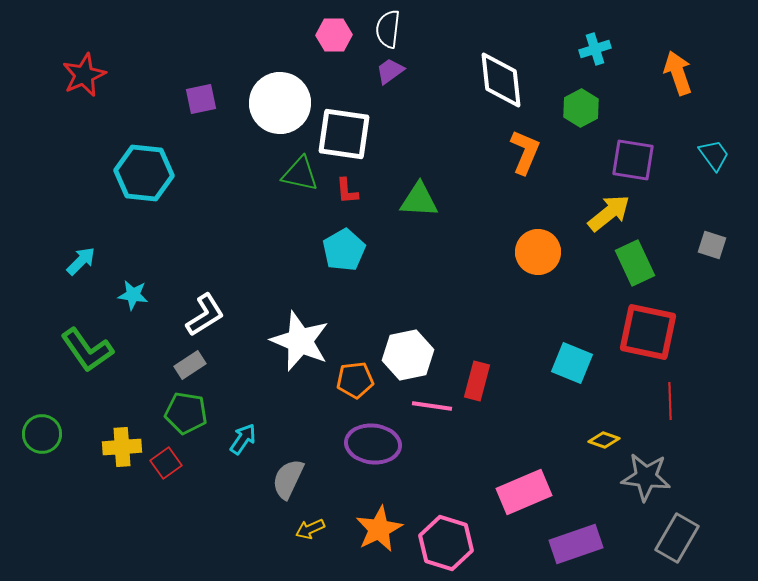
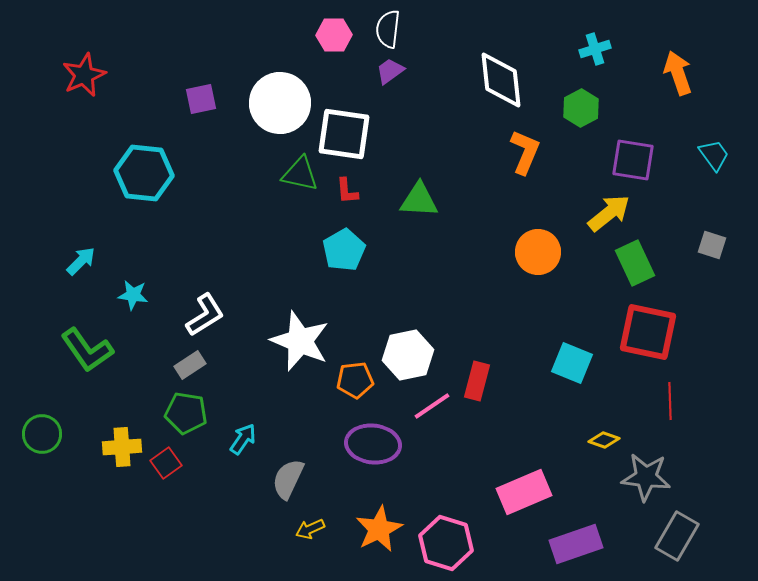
pink line at (432, 406): rotated 42 degrees counterclockwise
gray rectangle at (677, 538): moved 2 px up
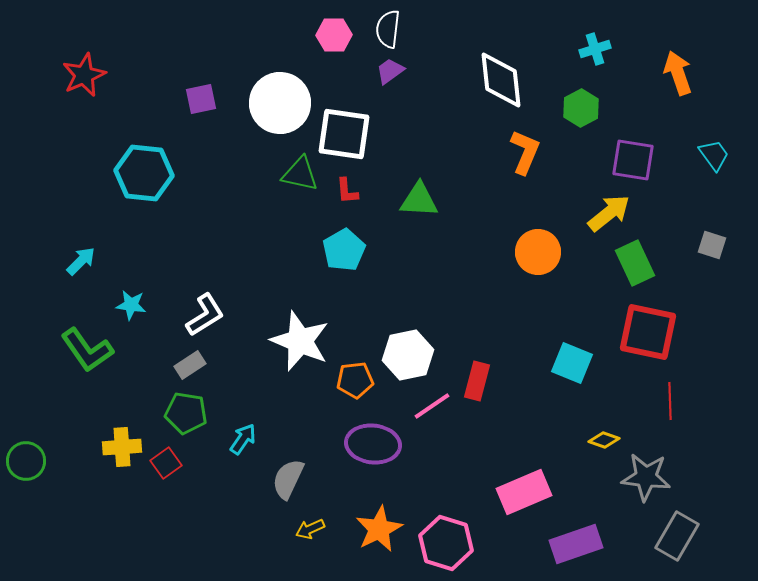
cyan star at (133, 295): moved 2 px left, 10 px down
green circle at (42, 434): moved 16 px left, 27 px down
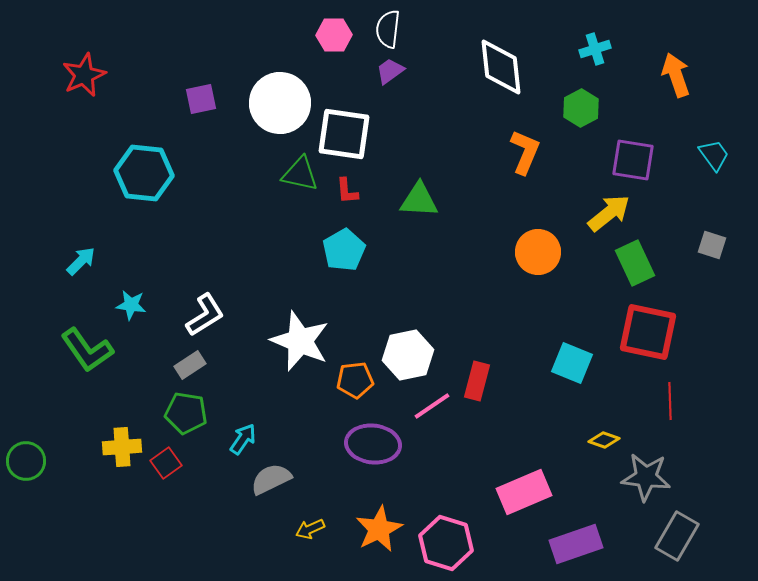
orange arrow at (678, 73): moved 2 px left, 2 px down
white diamond at (501, 80): moved 13 px up
gray semicircle at (288, 479): moved 17 px left; rotated 39 degrees clockwise
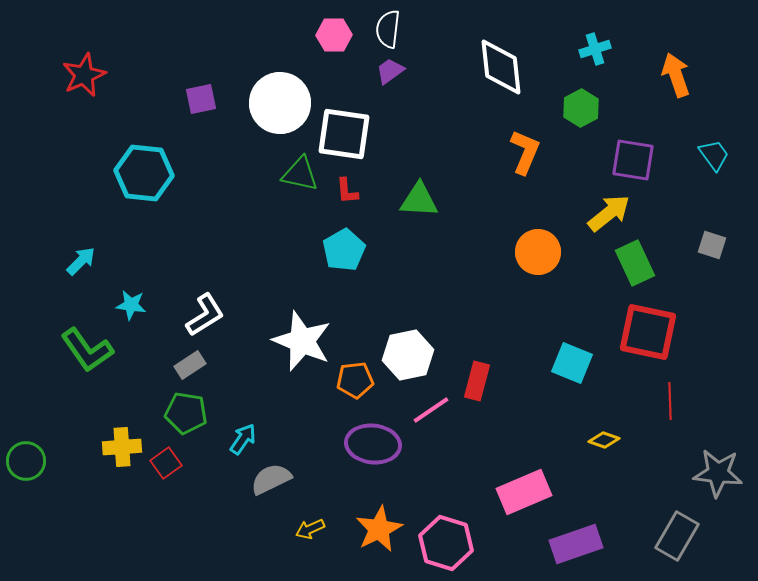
white star at (300, 341): moved 2 px right
pink line at (432, 406): moved 1 px left, 4 px down
gray star at (646, 477): moved 72 px right, 4 px up
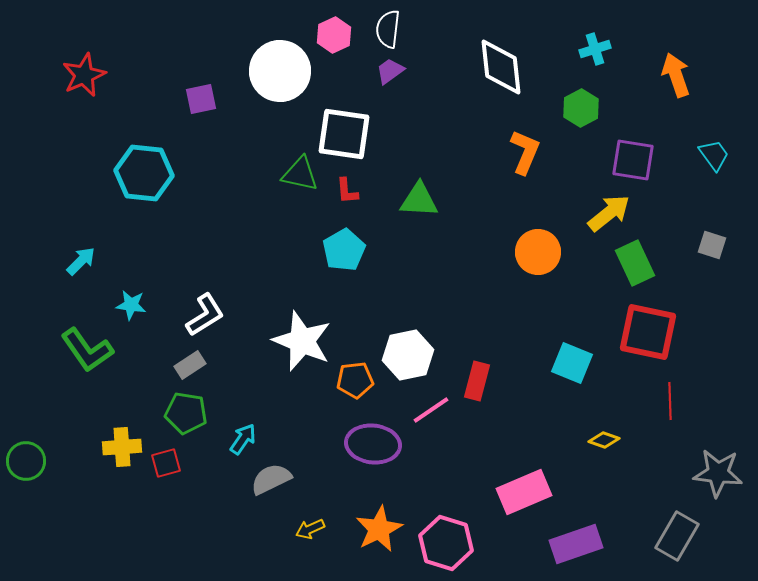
pink hexagon at (334, 35): rotated 24 degrees counterclockwise
white circle at (280, 103): moved 32 px up
red square at (166, 463): rotated 20 degrees clockwise
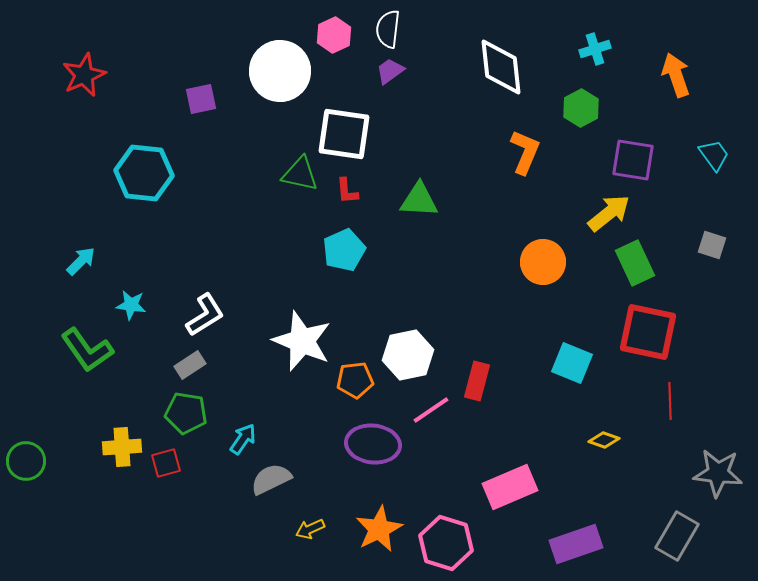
cyan pentagon at (344, 250): rotated 6 degrees clockwise
orange circle at (538, 252): moved 5 px right, 10 px down
pink rectangle at (524, 492): moved 14 px left, 5 px up
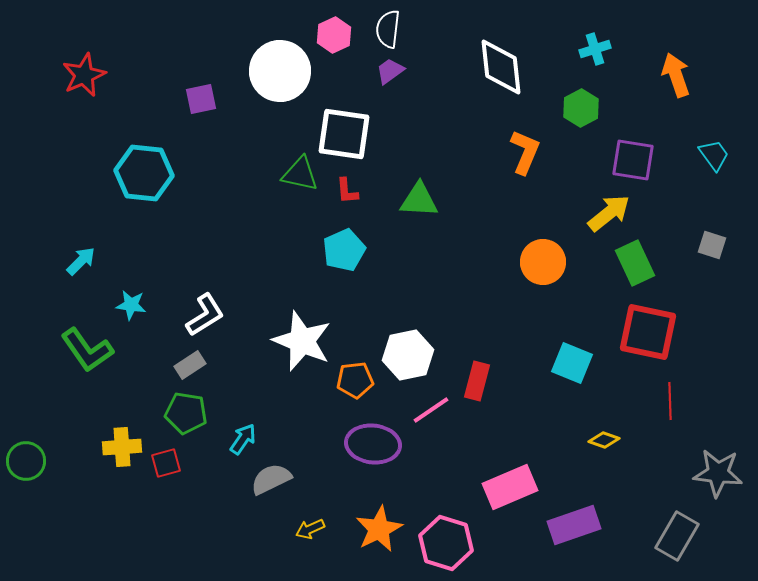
purple rectangle at (576, 544): moved 2 px left, 19 px up
